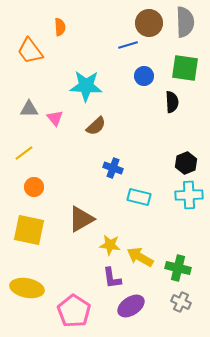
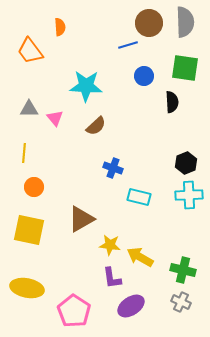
yellow line: rotated 48 degrees counterclockwise
green cross: moved 5 px right, 2 px down
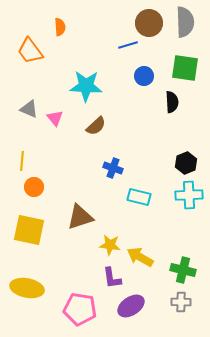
gray triangle: rotated 24 degrees clockwise
yellow line: moved 2 px left, 8 px down
brown triangle: moved 1 px left, 2 px up; rotated 12 degrees clockwise
gray cross: rotated 24 degrees counterclockwise
pink pentagon: moved 6 px right, 2 px up; rotated 24 degrees counterclockwise
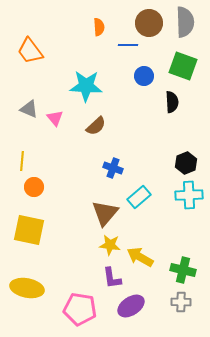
orange semicircle: moved 39 px right
blue line: rotated 18 degrees clockwise
green square: moved 2 px left, 2 px up; rotated 12 degrees clockwise
cyan rectangle: rotated 55 degrees counterclockwise
brown triangle: moved 25 px right, 4 px up; rotated 32 degrees counterclockwise
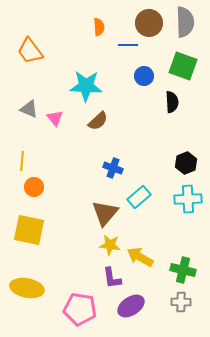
brown semicircle: moved 2 px right, 5 px up
cyan cross: moved 1 px left, 4 px down
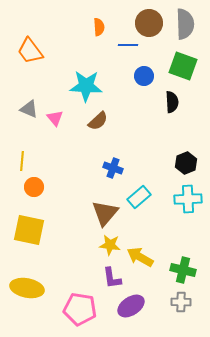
gray semicircle: moved 2 px down
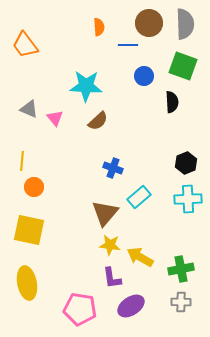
orange trapezoid: moved 5 px left, 6 px up
green cross: moved 2 px left, 1 px up; rotated 25 degrees counterclockwise
yellow ellipse: moved 5 px up; rotated 68 degrees clockwise
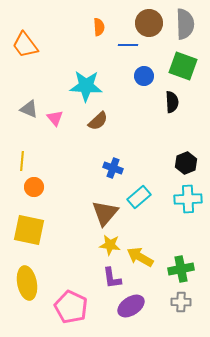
pink pentagon: moved 9 px left, 2 px up; rotated 16 degrees clockwise
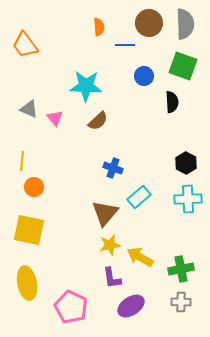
blue line: moved 3 px left
black hexagon: rotated 10 degrees counterclockwise
yellow star: rotated 20 degrees counterclockwise
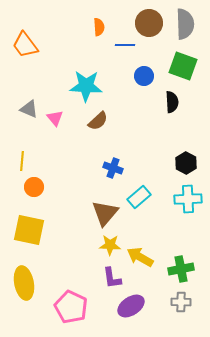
yellow star: rotated 15 degrees clockwise
yellow ellipse: moved 3 px left
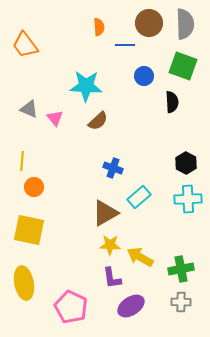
brown triangle: rotated 20 degrees clockwise
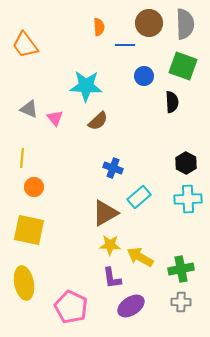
yellow line: moved 3 px up
